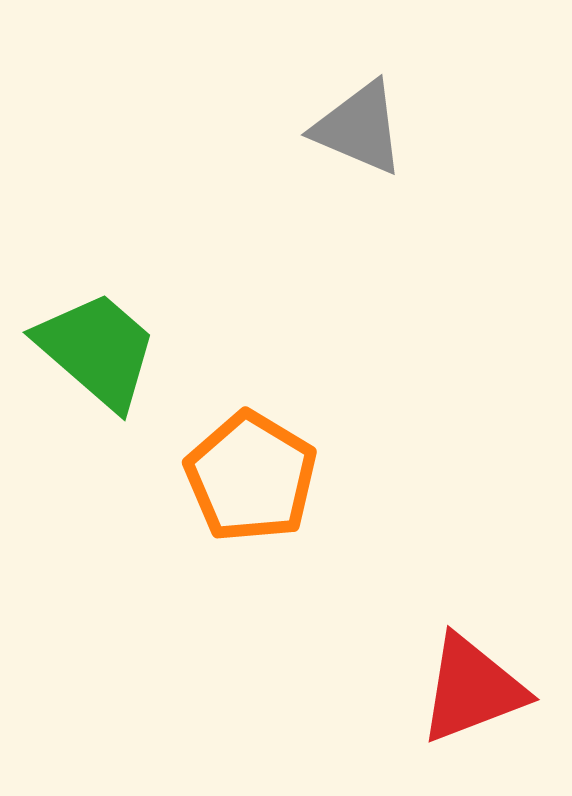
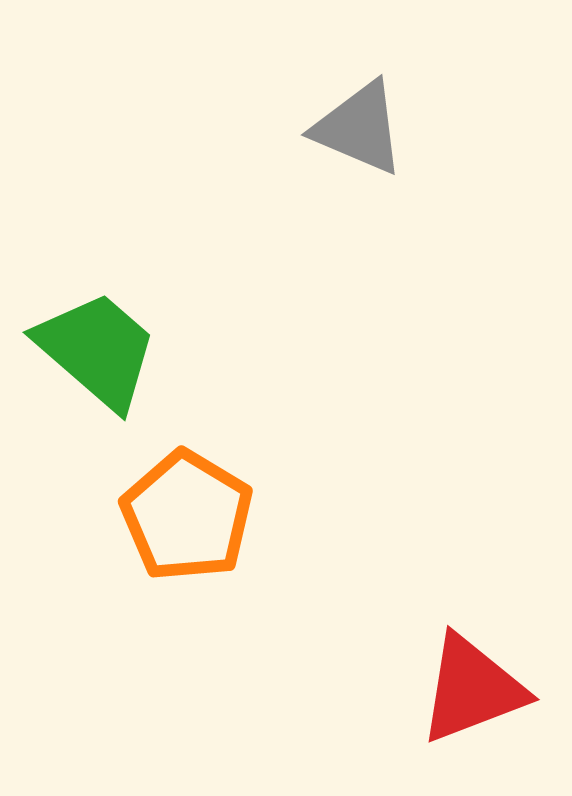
orange pentagon: moved 64 px left, 39 px down
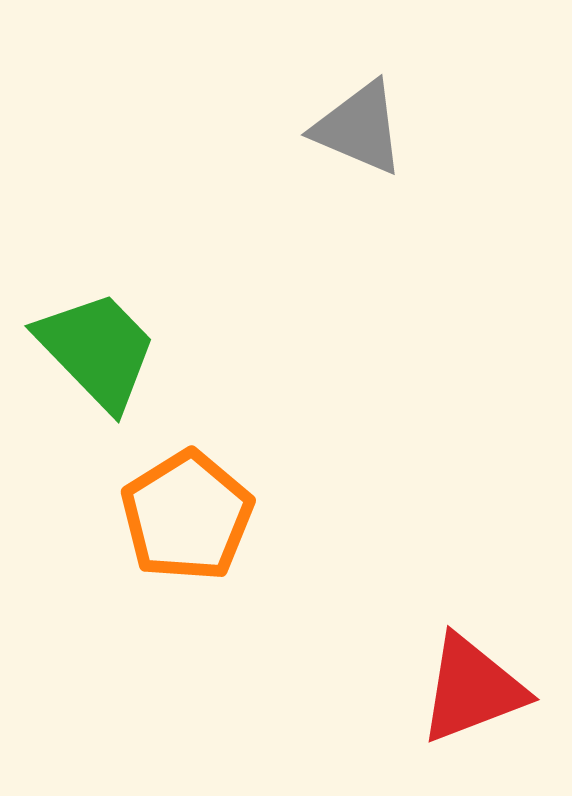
green trapezoid: rotated 5 degrees clockwise
orange pentagon: rotated 9 degrees clockwise
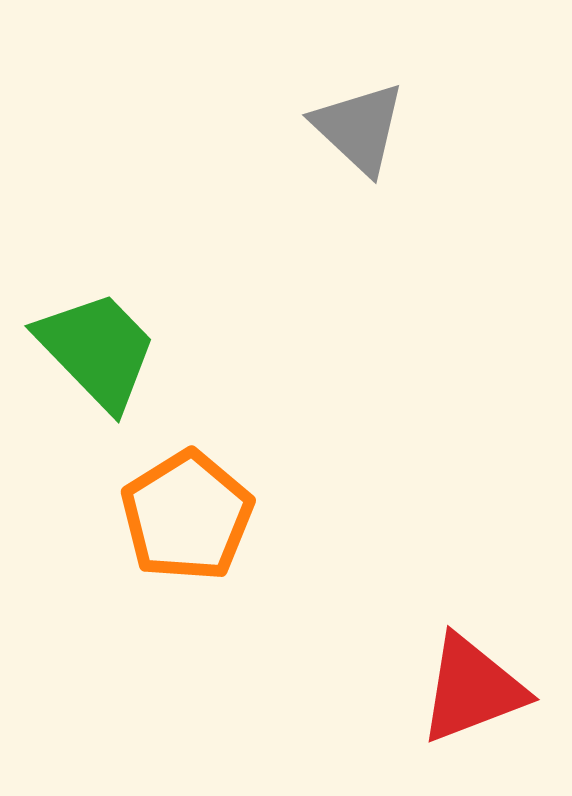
gray triangle: rotated 20 degrees clockwise
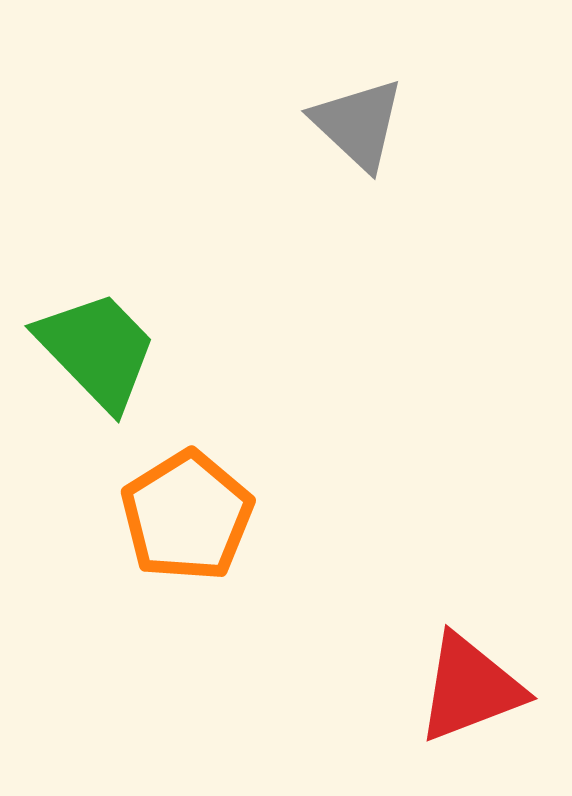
gray triangle: moved 1 px left, 4 px up
red triangle: moved 2 px left, 1 px up
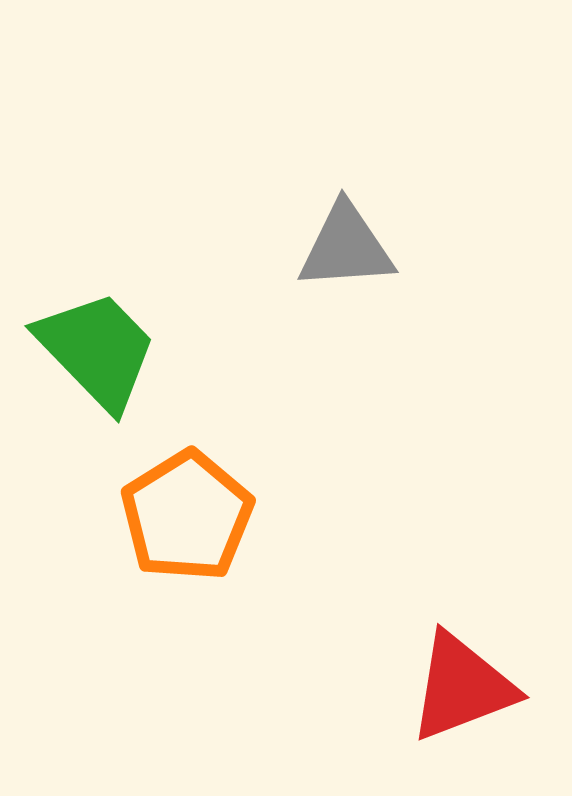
gray triangle: moved 12 px left, 123 px down; rotated 47 degrees counterclockwise
red triangle: moved 8 px left, 1 px up
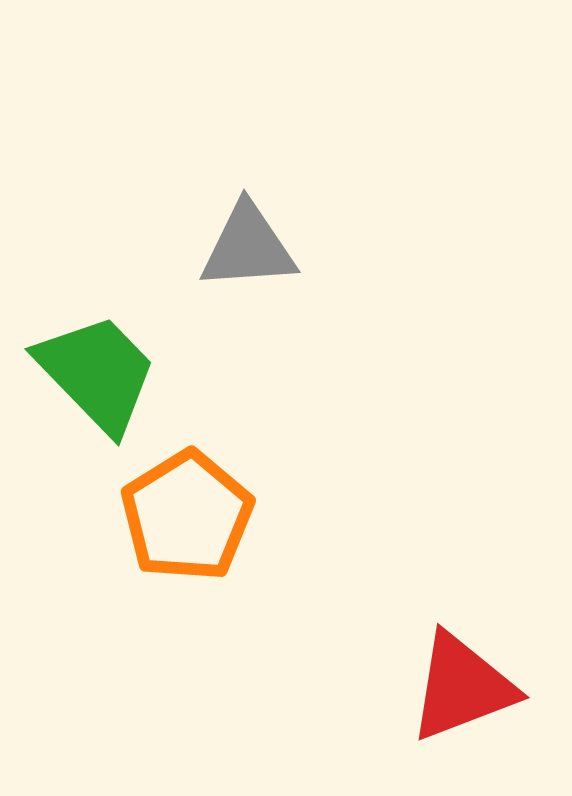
gray triangle: moved 98 px left
green trapezoid: moved 23 px down
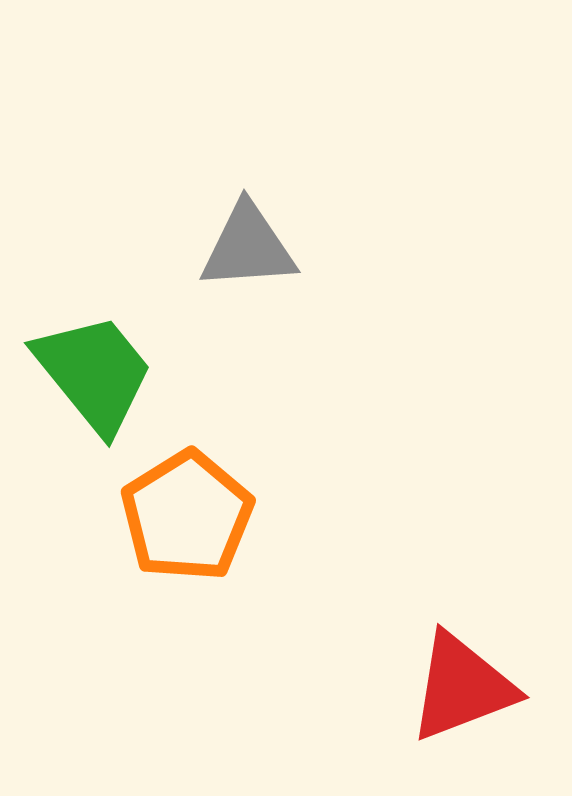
green trapezoid: moved 3 px left; rotated 5 degrees clockwise
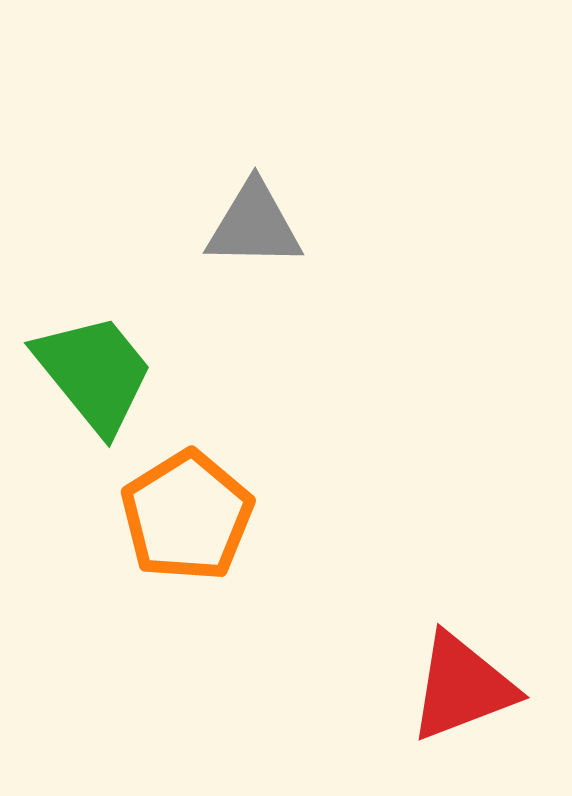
gray triangle: moved 6 px right, 22 px up; rotated 5 degrees clockwise
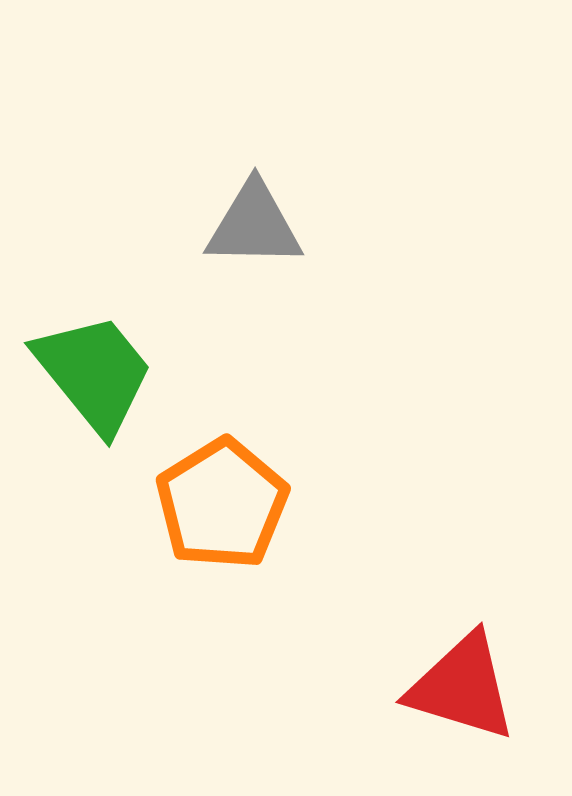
orange pentagon: moved 35 px right, 12 px up
red triangle: rotated 38 degrees clockwise
